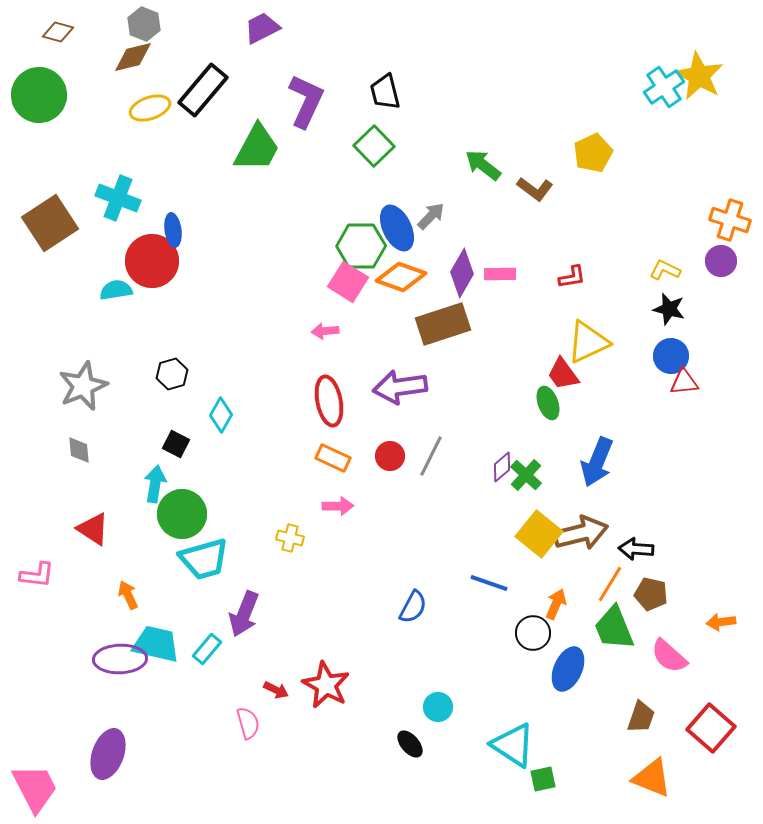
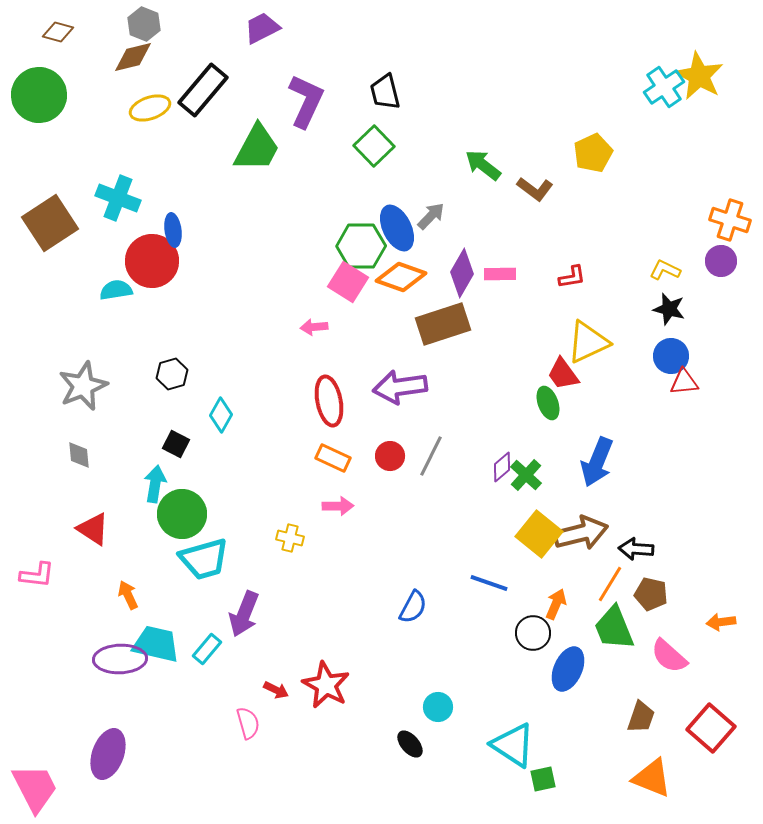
pink arrow at (325, 331): moved 11 px left, 4 px up
gray diamond at (79, 450): moved 5 px down
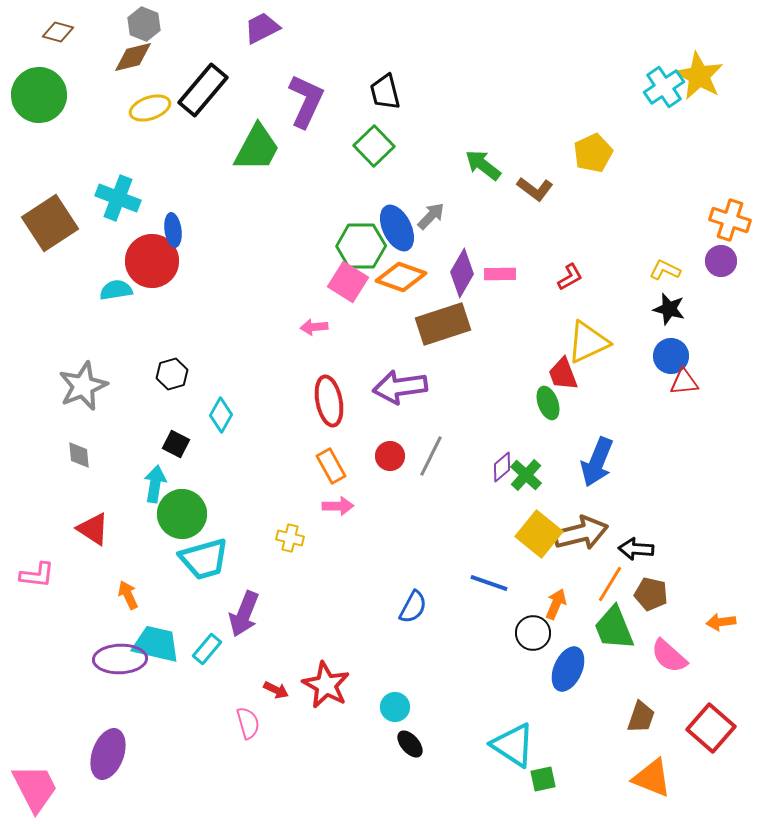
red L-shape at (572, 277): moved 2 px left; rotated 20 degrees counterclockwise
red trapezoid at (563, 374): rotated 15 degrees clockwise
orange rectangle at (333, 458): moved 2 px left, 8 px down; rotated 36 degrees clockwise
cyan circle at (438, 707): moved 43 px left
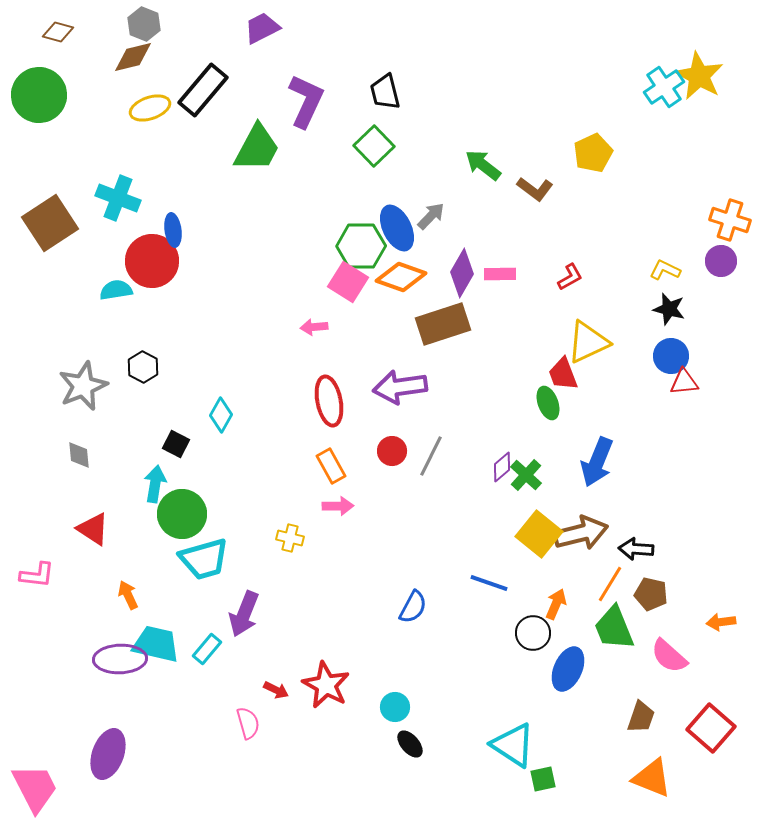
black hexagon at (172, 374): moved 29 px left, 7 px up; rotated 16 degrees counterclockwise
red circle at (390, 456): moved 2 px right, 5 px up
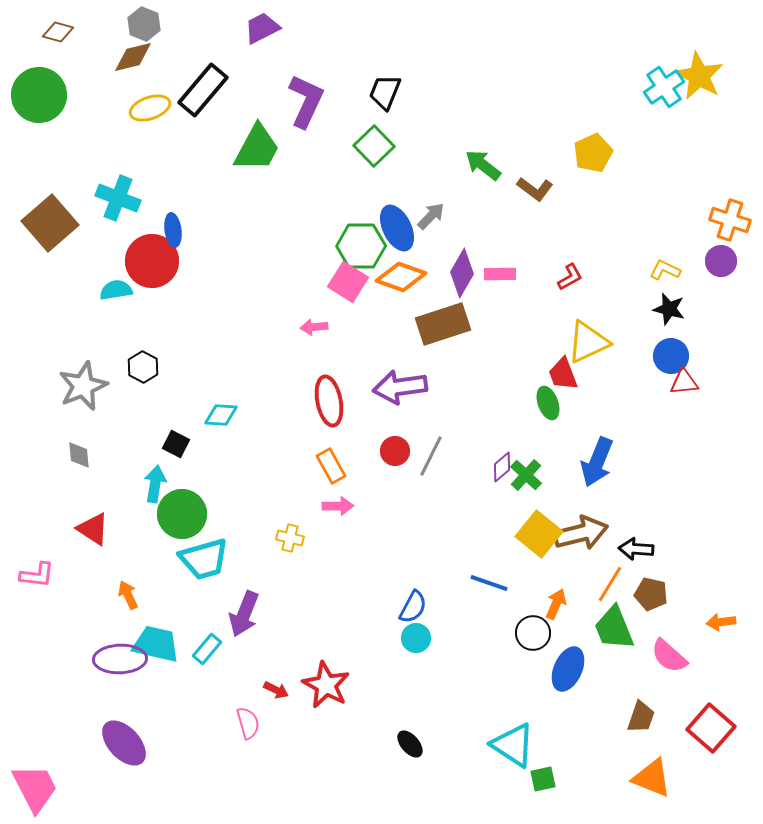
black trapezoid at (385, 92): rotated 36 degrees clockwise
brown square at (50, 223): rotated 8 degrees counterclockwise
cyan diamond at (221, 415): rotated 64 degrees clockwise
red circle at (392, 451): moved 3 px right
cyan circle at (395, 707): moved 21 px right, 69 px up
purple ellipse at (108, 754): moved 16 px right, 11 px up; rotated 63 degrees counterclockwise
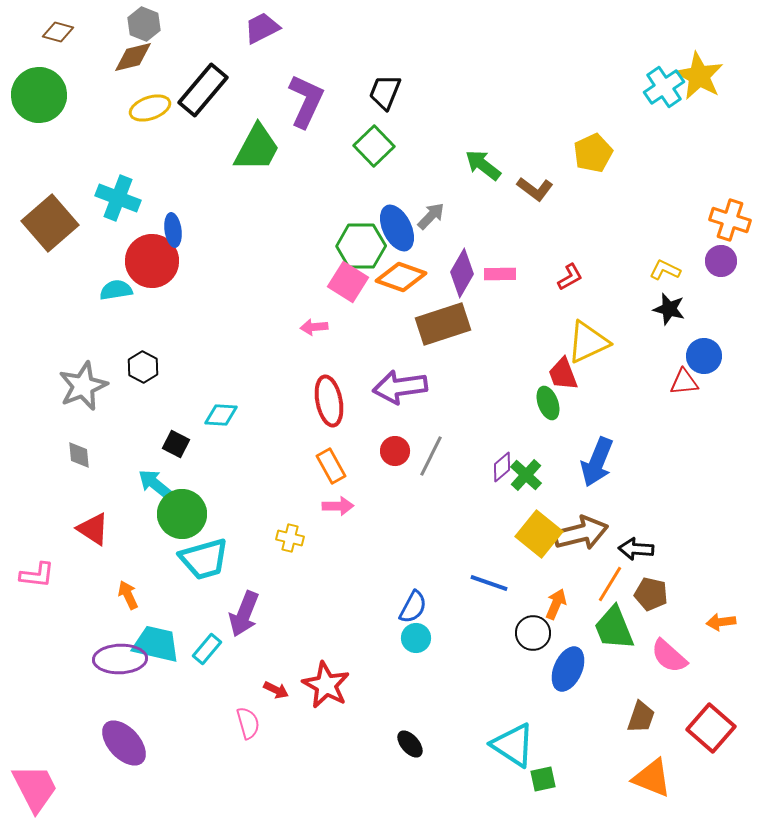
blue circle at (671, 356): moved 33 px right
cyan arrow at (155, 484): rotated 60 degrees counterclockwise
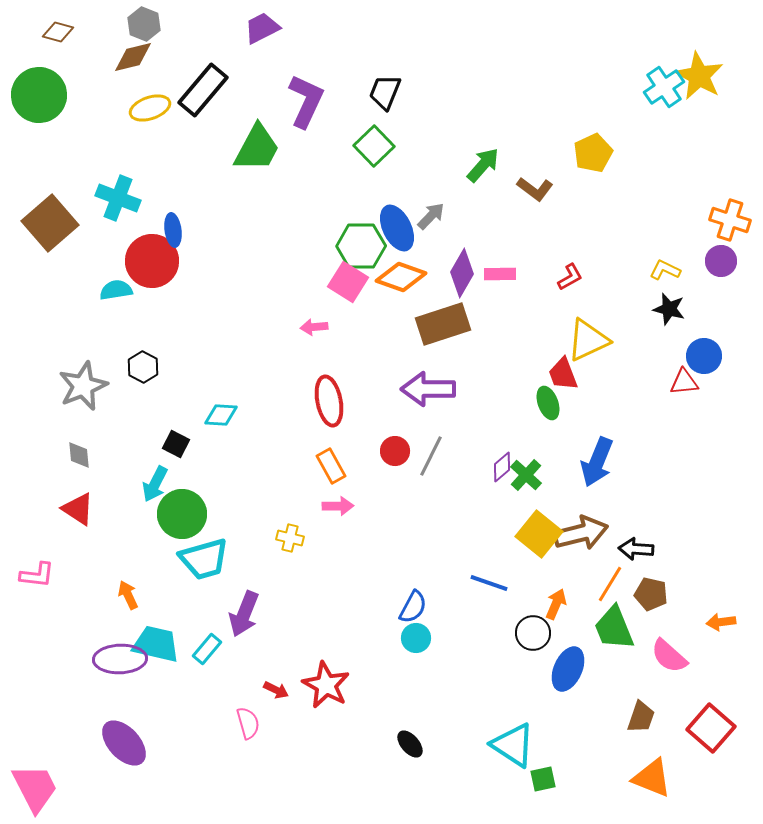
green arrow at (483, 165): rotated 93 degrees clockwise
yellow triangle at (588, 342): moved 2 px up
purple arrow at (400, 387): moved 28 px right, 2 px down; rotated 8 degrees clockwise
cyan arrow at (155, 484): rotated 102 degrees counterclockwise
red triangle at (93, 529): moved 15 px left, 20 px up
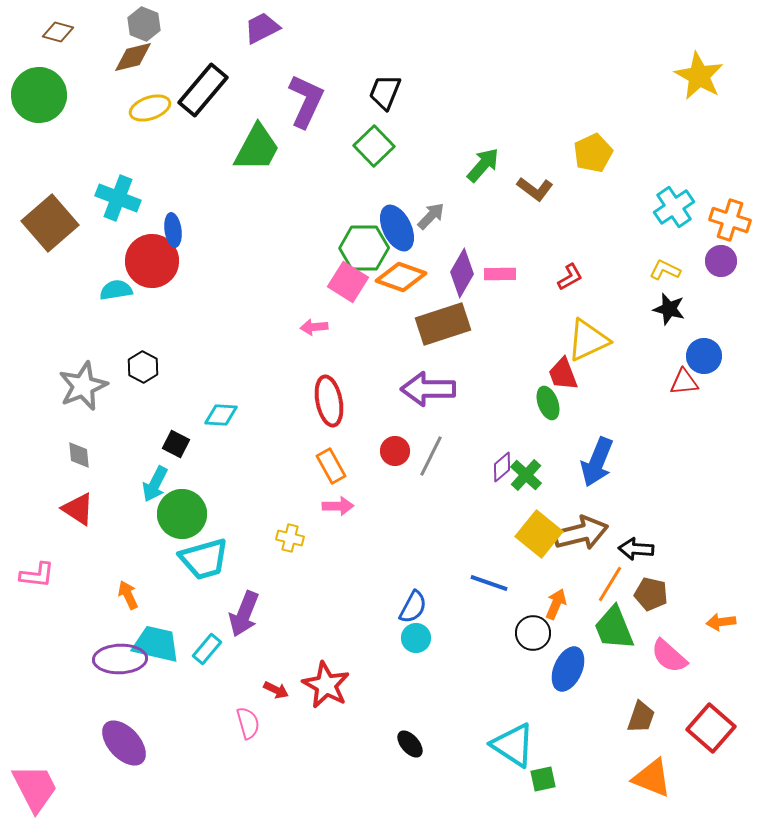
cyan cross at (664, 87): moved 10 px right, 120 px down
green hexagon at (361, 246): moved 3 px right, 2 px down
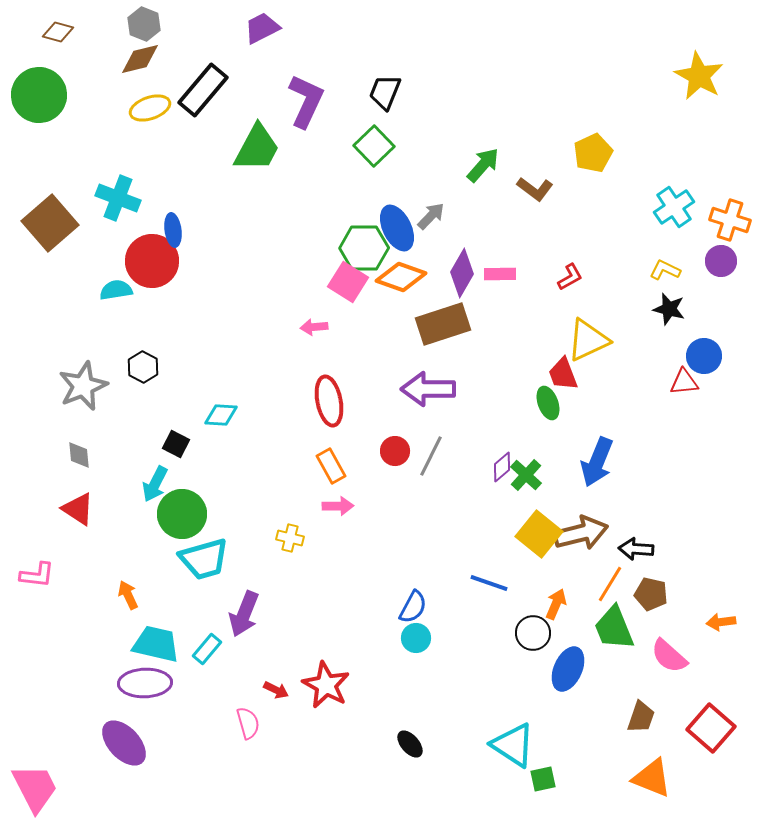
brown diamond at (133, 57): moved 7 px right, 2 px down
purple ellipse at (120, 659): moved 25 px right, 24 px down
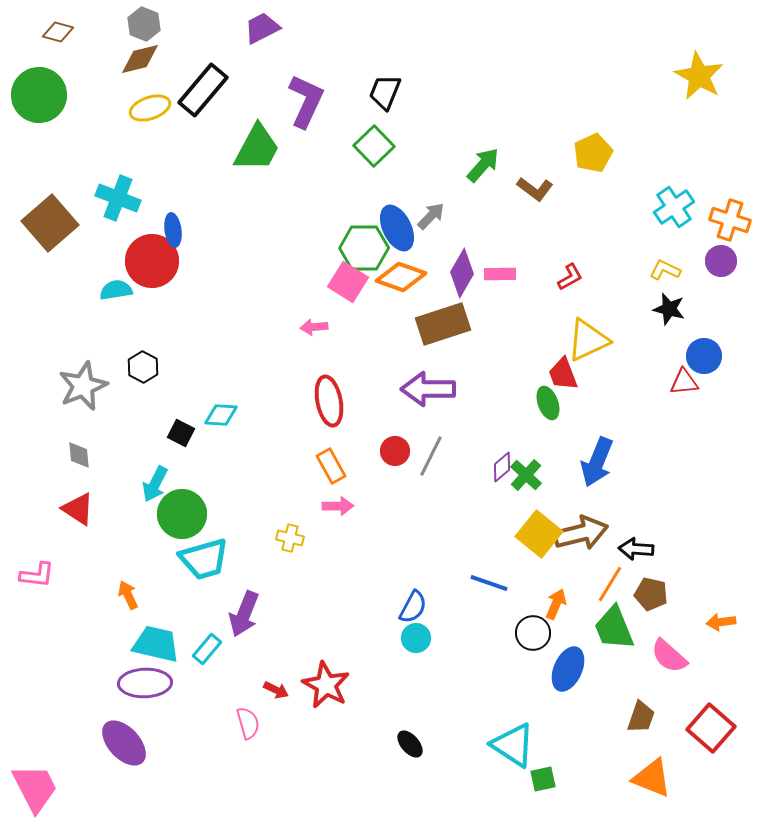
black square at (176, 444): moved 5 px right, 11 px up
